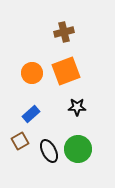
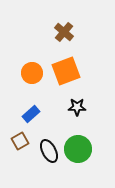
brown cross: rotated 36 degrees counterclockwise
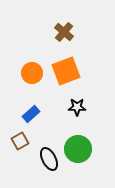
black ellipse: moved 8 px down
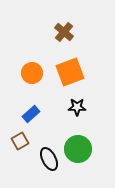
orange square: moved 4 px right, 1 px down
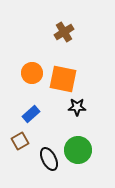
brown cross: rotated 18 degrees clockwise
orange square: moved 7 px left, 7 px down; rotated 32 degrees clockwise
green circle: moved 1 px down
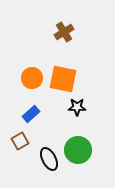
orange circle: moved 5 px down
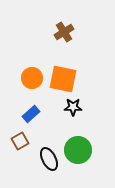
black star: moved 4 px left
